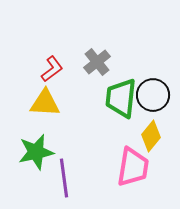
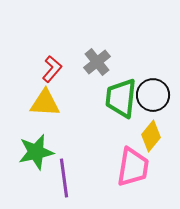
red L-shape: rotated 12 degrees counterclockwise
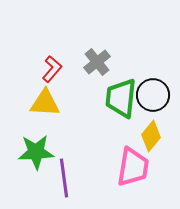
green star: rotated 9 degrees clockwise
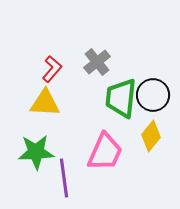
pink trapezoid: moved 28 px left, 15 px up; rotated 15 degrees clockwise
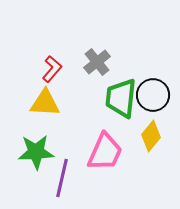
purple line: moved 2 px left; rotated 21 degrees clockwise
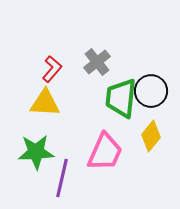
black circle: moved 2 px left, 4 px up
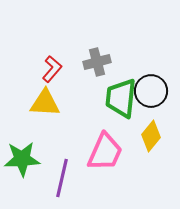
gray cross: rotated 24 degrees clockwise
green star: moved 14 px left, 7 px down
